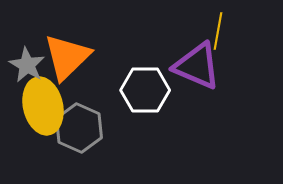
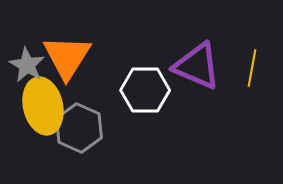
yellow line: moved 34 px right, 37 px down
orange triangle: rotated 14 degrees counterclockwise
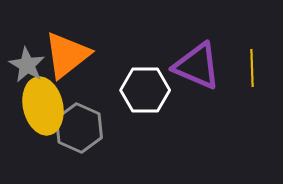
orange triangle: moved 2 px up; rotated 20 degrees clockwise
yellow line: rotated 12 degrees counterclockwise
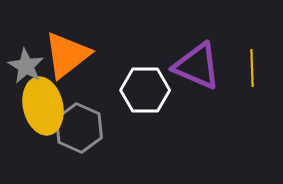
gray star: moved 1 px left, 1 px down
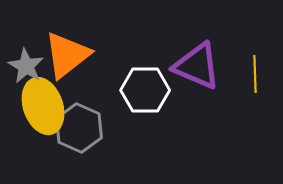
yellow line: moved 3 px right, 6 px down
yellow ellipse: rotated 6 degrees counterclockwise
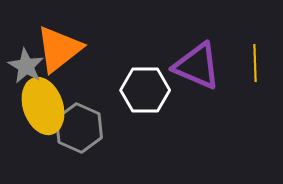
orange triangle: moved 8 px left, 6 px up
yellow line: moved 11 px up
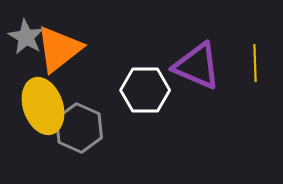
gray star: moved 29 px up
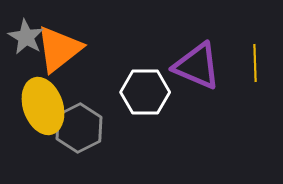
white hexagon: moved 2 px down
gray hexagon: rotated 9 degrees clockwise
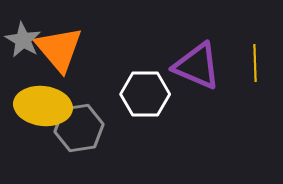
gray star: moved 3 px left, 3 px down
orange triangle: rotated 32 degrees counterclockwise
white hexagon: moved 2 px down
yellow ellipse: rotated 64 degrees counterclockwise
gray hexagon: rotated 18 degrees clockwise
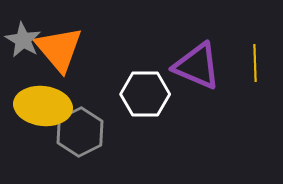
gray hexagon: moved 1 px right, 4 px down; rotated 18 degrees counterclockwise
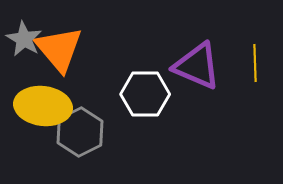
gray star: moved 1 px right, 1 px up
